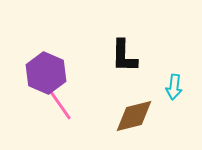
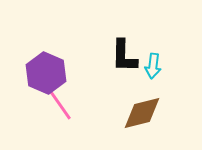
cyan arrow: moved 21 px left, 21 px up
brown diamond: moved 8 px right, 3 px up
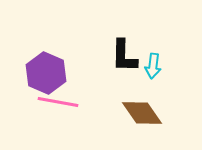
pink line: rotated 45 degrees counterclockwise
brown diamond: rotated 69 degrees clockwise
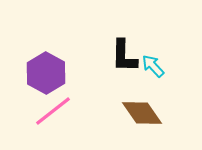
cyan arrow: rotated 130 degrees clockwise
purple hexagon: rotated 6 degrees clockwise
pink line: moved 5 px left, 9 px down; rotated 48 degrees counterclockwise
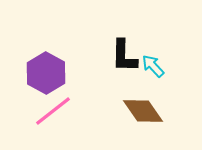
brown diamond: moved 1 px right, 2 px up
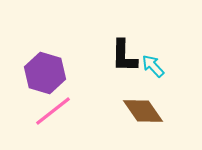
purple hexagon: moved 1 px left; rotated 12 degrees counterclockwise
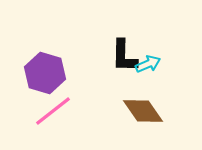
cyan arrow: moved 5 px left, 2 px up; rotated 110 degrees clockwise
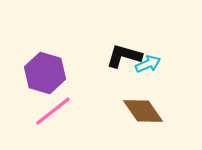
black L-shape: rotated 105 degrees clockwise
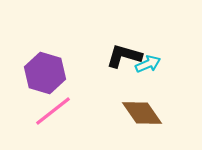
brown diamond: moved 1 px left, 2 px down
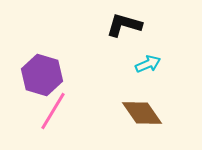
black L-shape: moved 31 px up
purple hexagon: moved 3 px left, 2 px down
pink line: rotated 21 degrees counterclockwise
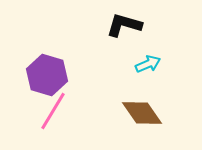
purple hexagon: moved 5 px right
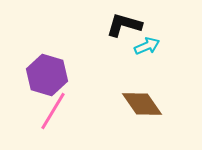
cyan arrow: moved 1 px left, 18 px up
brown diamond: moved 9 px up
